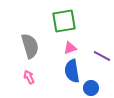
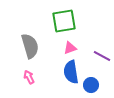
blue semicircle: moved 1 px left, 1 px down
blue circle: moved 3 px up
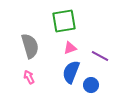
purple line: moved 2 px left
blue semicircle: rotated 30 degrees clockwise
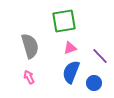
purple line: rotated 18 degrees clockwise
blue circle: moved 3 px right, 2 px up
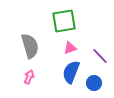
pink arrow: rotated 48 degrees clockwise
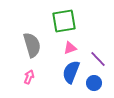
gray semicircle: moved 2 px right, 1 px up
purple line: moved 2 px left, 3 px down
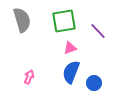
gray semicircle: moved 10 px left, 25 px up
purple line: moved 28 px up
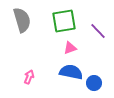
blue semicircle: rotated 80 degrees clockwise
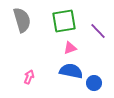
blue semicircle: moved 1 px up
